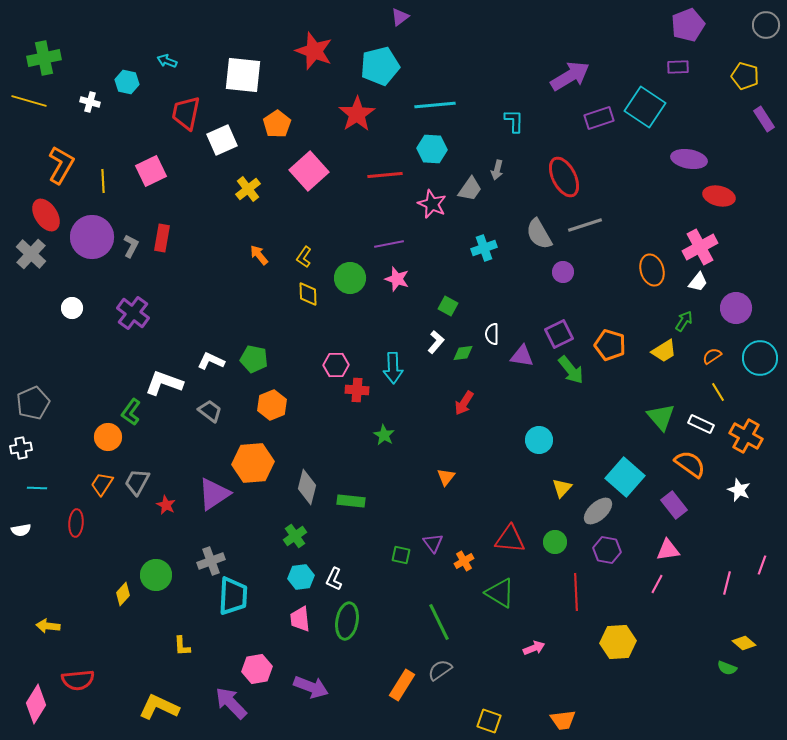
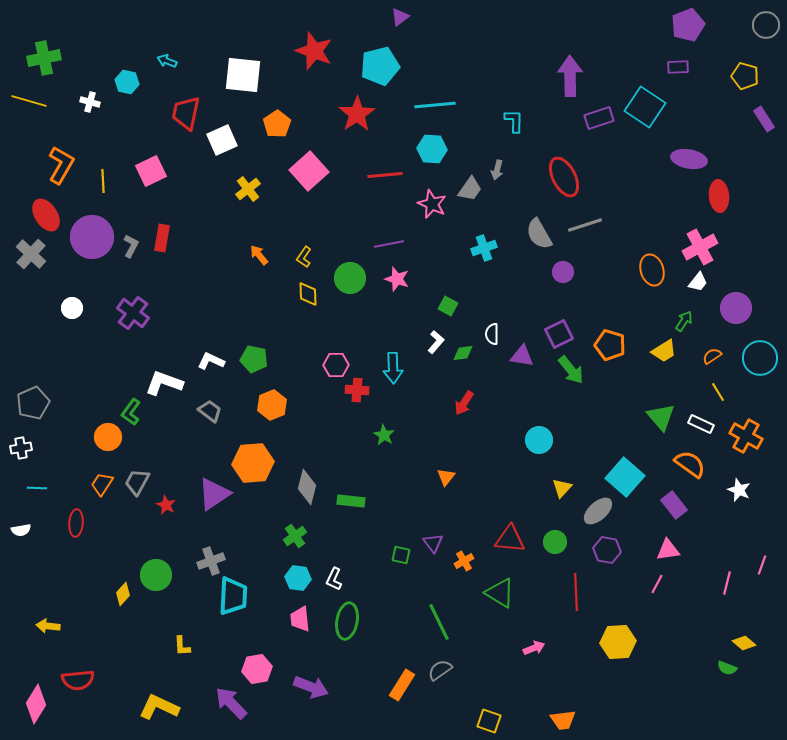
purple arrow at (570, 76): rotated 60 degrees counterclockwise
red ellipse at (719, 196): rotated 72 degrees clockwise
cyan hexagon at (301, 577): moved 3 px left, 1 px down; rotated 15 degrees clockwise
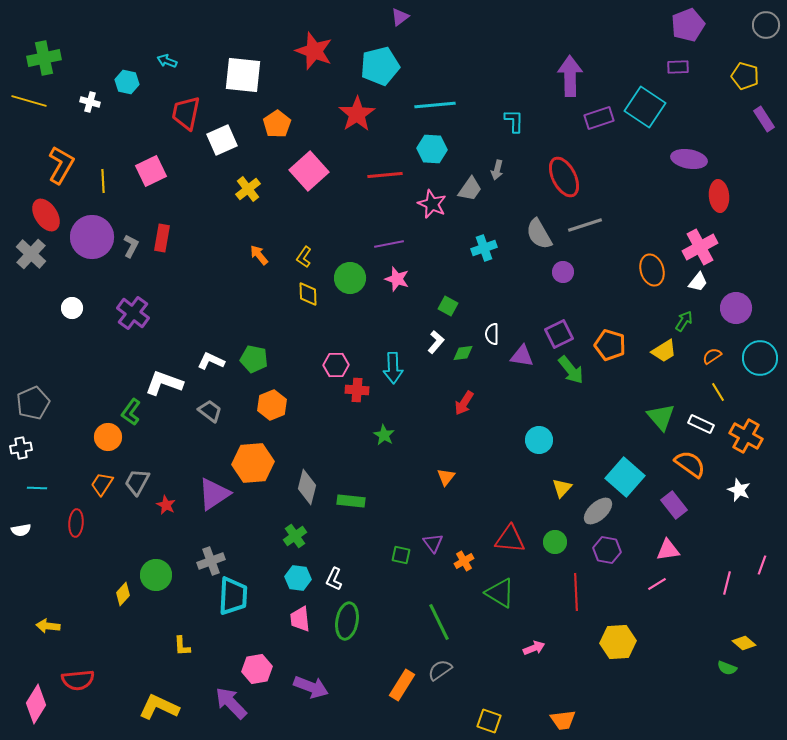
pink line at (657, 584): rotated 30 degrees clockwise
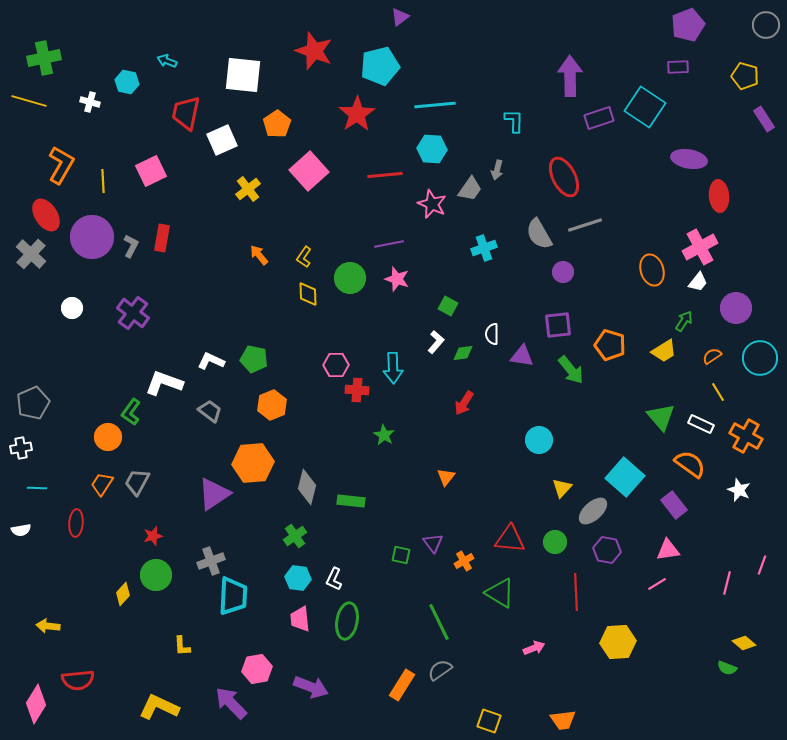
purple square at (559, 334): moved 1 px left, 9 px up; rotated 20 degrees clockwise
red star at (166, 505): moved 13 px left, 31 px down; rotated 30 degrees clockwise
gray ellipse at (598, 511): moved 5 px left
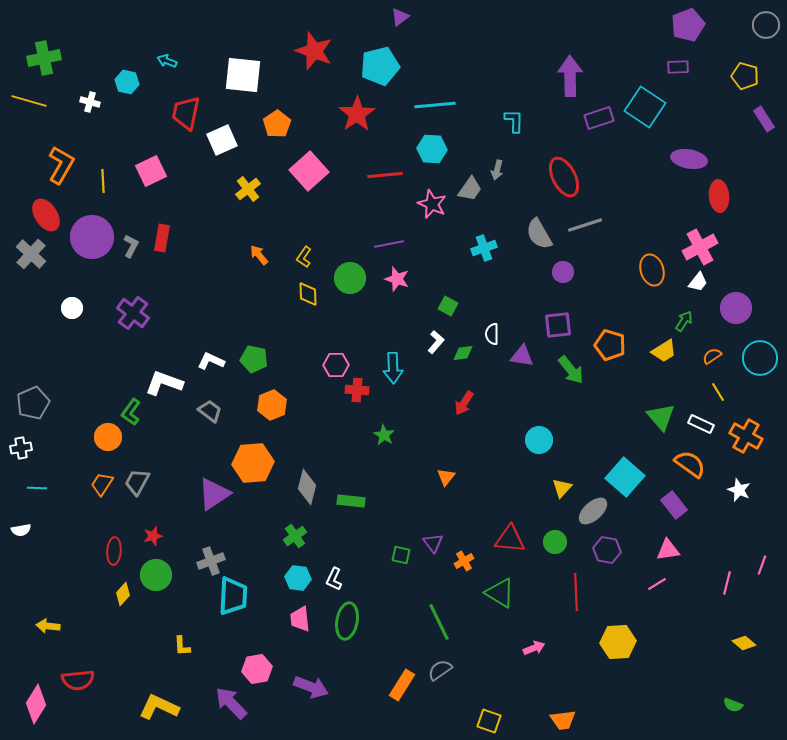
red ellipse at (76, 523): moved 38 px right, 28 px down
green semicircle at (727, 668): moved 6 px right, 37 px down
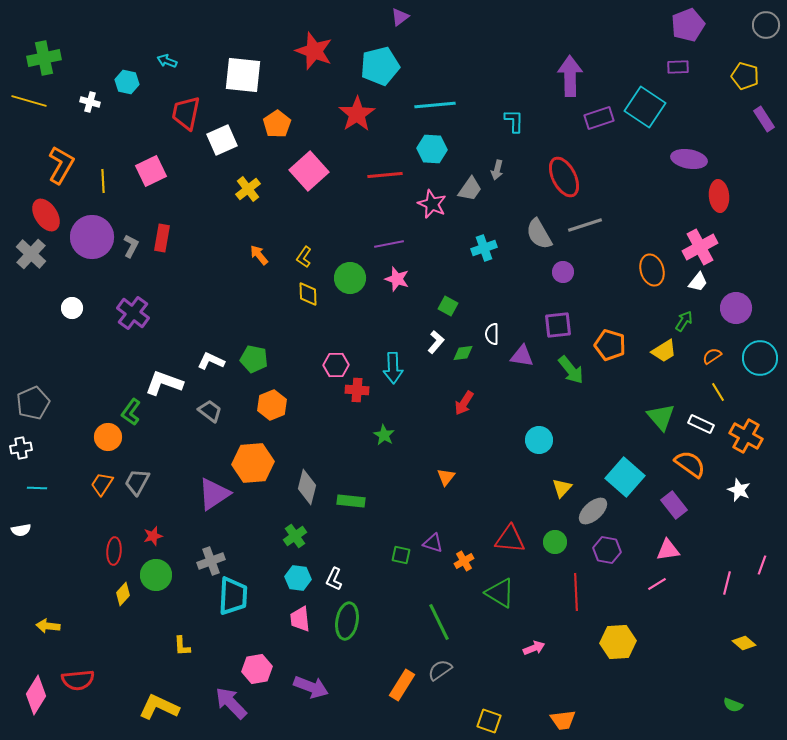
purple triangle at (433, 543): rotated 35 degrees counterclockwise
pink diamond at (36, 704): moved 9 px up
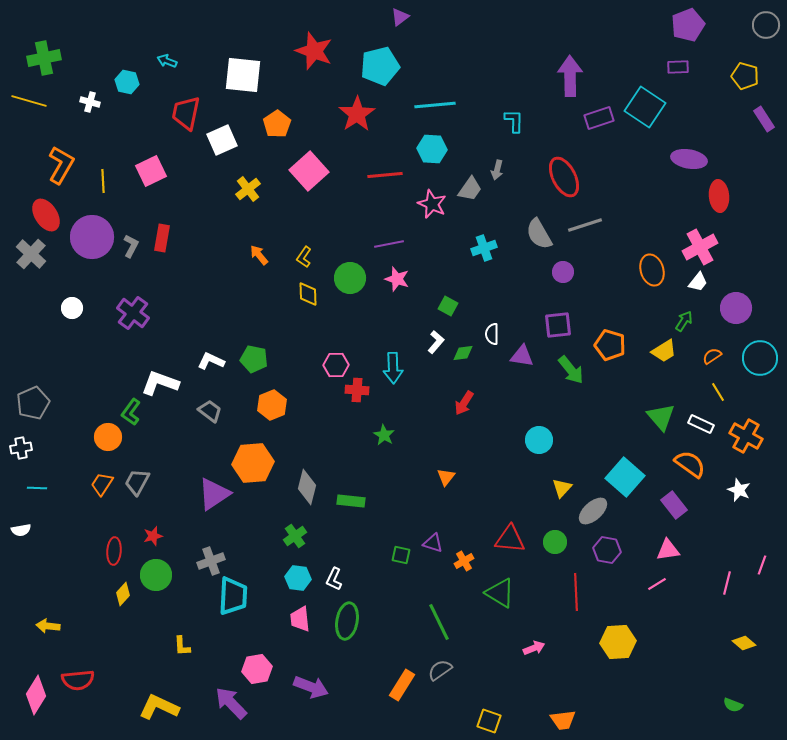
white L-shape at (164, 383): moved 4 px left
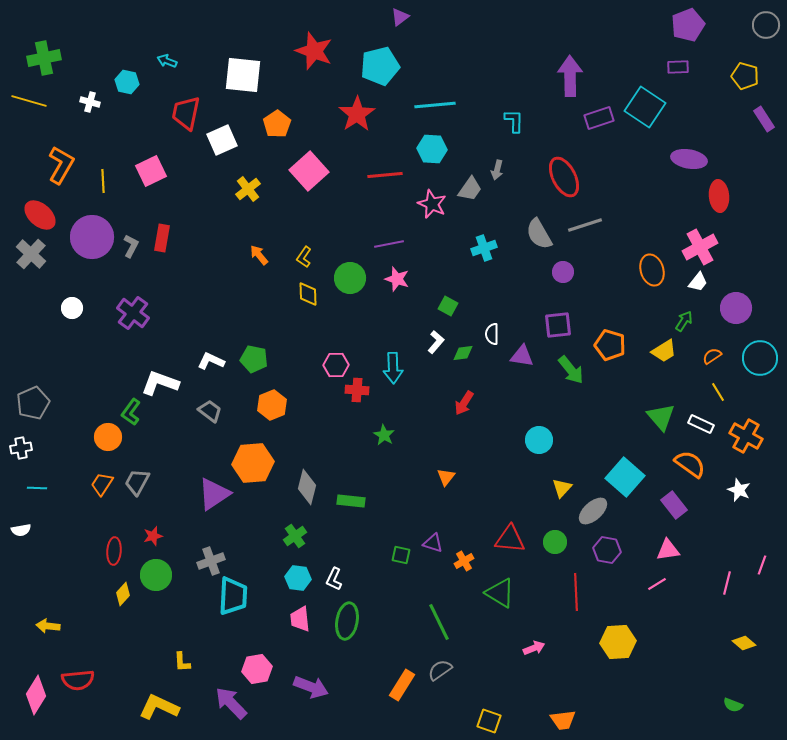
red ellipse at (46, 215): moved 6 px left; rotated 16 degrees counterclockwise
yellow L-shape at (182, 646): moved 16 px down
